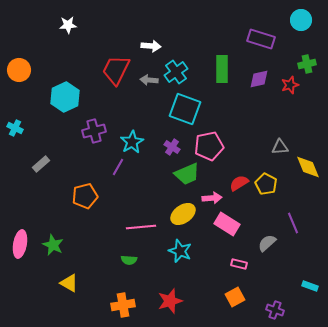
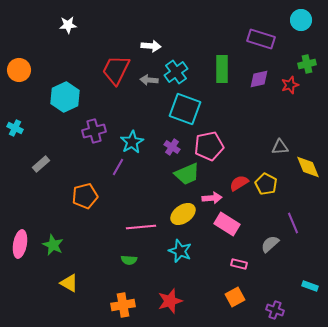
gray semicircle at (267, 243): moved 3 px right, 1 px down
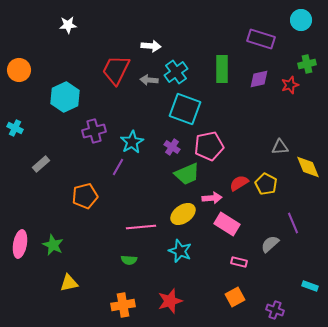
pink rectangle at (239, 264): moved 2 px up
yellow triangle at (69, 283): rotated 42 degrees counterclockwise
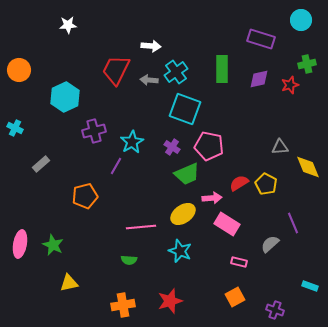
pink pentagon at (209, 146): rotated 24 degrees clockwise
purple line at (118, 167): moved 2 px left, 1 px up
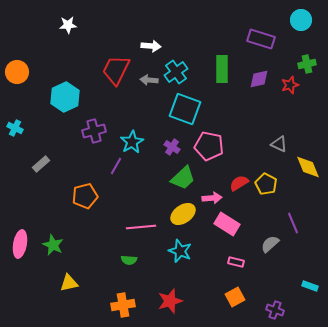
orange circle at (19, 70): moved 2 px left, 2 px down
gray triangle at (280, 147): moved 1 px left, 3 px up; rotated 30 degrees clockwise
green trapezoid at (187, 174): moved 4 px left, 4 px down; rotated 20 degrees counterclockwise
pink rectangle at (239, 262): moved 3 px left
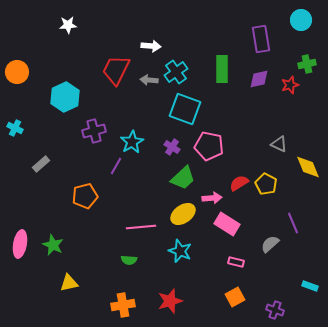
purple rectangle at (261, 39): rotated 64 degrees clockwise
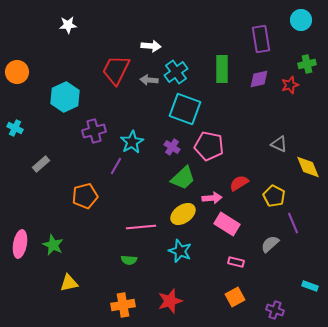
yellow pentagon at (266, 184): moved 8 px right, 12 px down
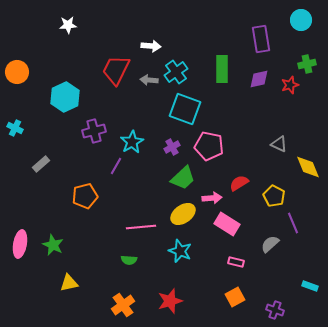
purple cross at (172, 147): rotated 28 degrees clockwise
orange cross at (123, 305): rotated 25 degrees counterclockwise
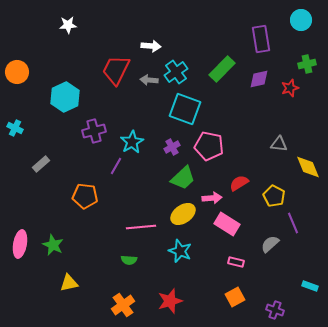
green rectangle at (222, 69): rotated 44 degrees clockwise
red star at (290, 85): moved 3 px down
gray triangle at (279, 144): rotated 18 degrees counterclockwise
orange pentagon at (85, 196): rotated 20 degrees clockwise
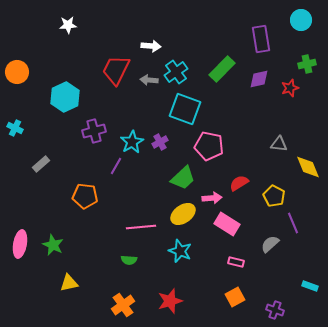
purple cross at (172, 147): moved 12 px left, 5 px up
